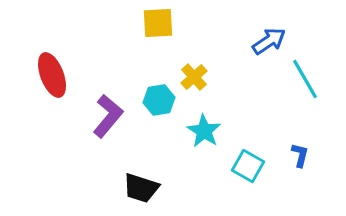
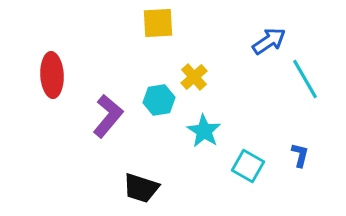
red ellipse: rotated 18 degrees clockwise
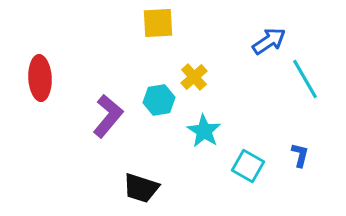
red ellipse: moved 12 px left, 3 px down
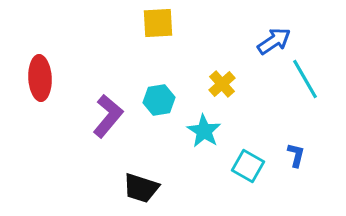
blue arrow: moved 5 px right
yellow cross: moved 28 px right, 7 px down
blue L-shape: moved 4 px left
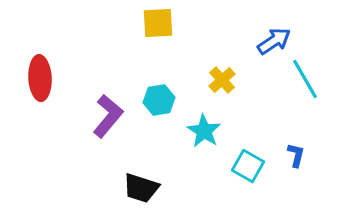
yellow cross: moved 4 px up
